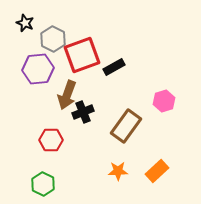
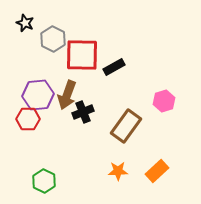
red square: rotated 21 degrees clockwise
purple hexagon: moved 26 px down
red hexagon: moved 23 px left, 21 px up
green hexagon: moved 1 px right, 3 px up
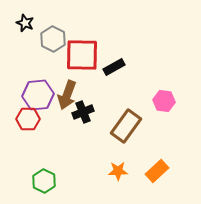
pink hexagon: rotated 25 degrees clockwise
